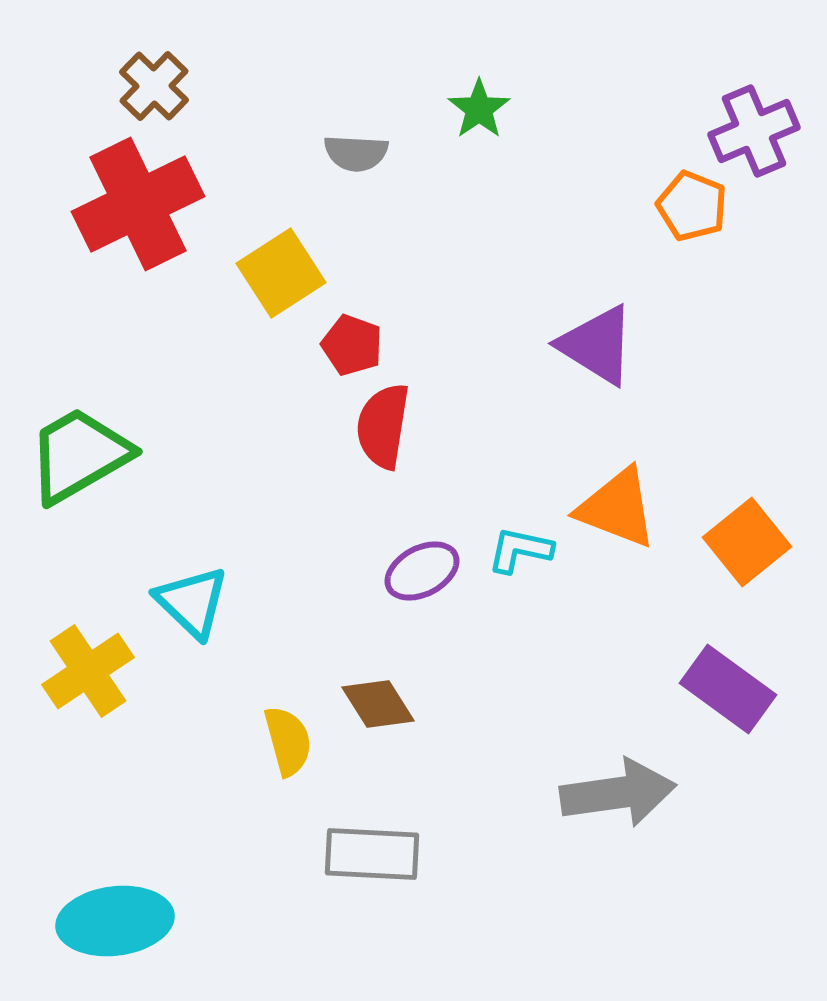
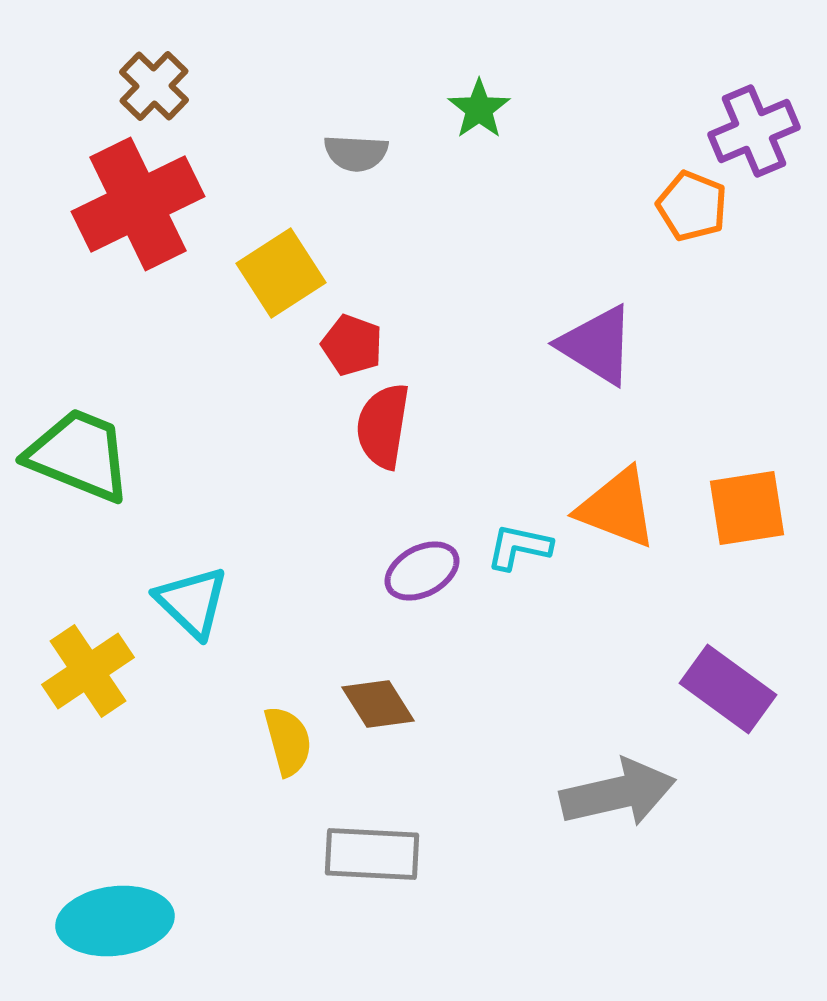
green trapezoid: rotated 52 degrees clockwise
orange square: moved 34 px up; rotated 30 degrees clockwise
cyan L-shape: moved 1 px left, 3 px up
gray arrow: rotated 5 degrees counterclockwise
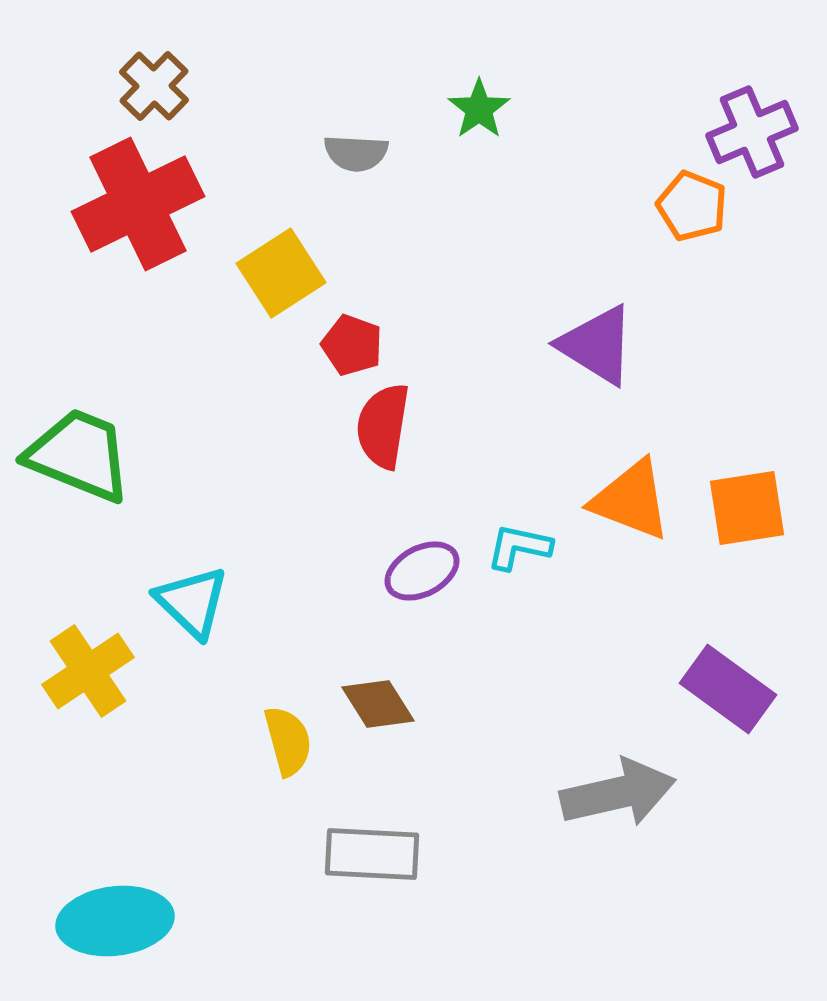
purple cross: moved 2 px left, 1 px down
orange triangle: moved 14 px right, 8 px up
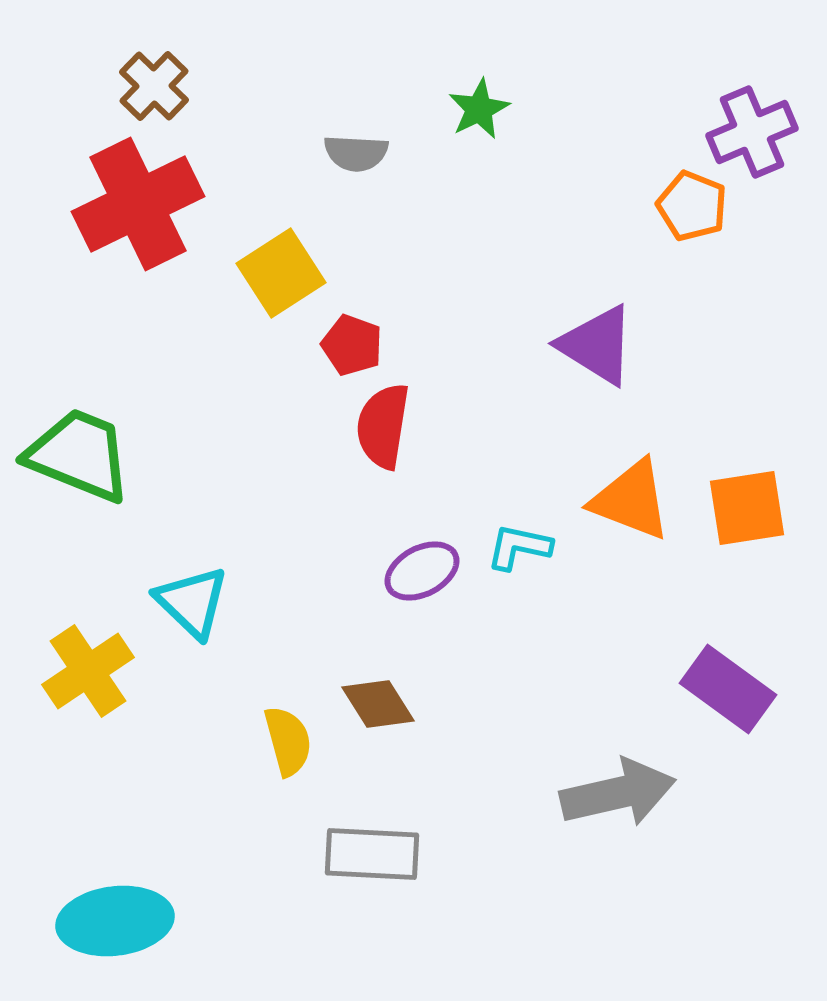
green star: rotated 8 degrees clockwise
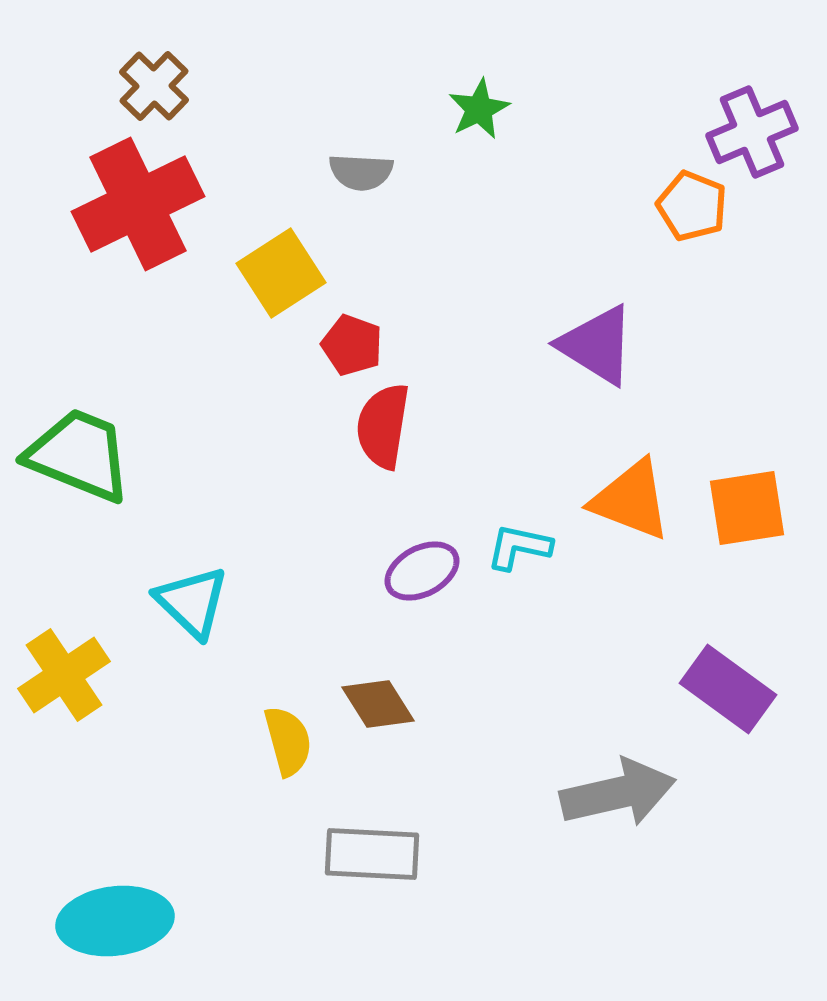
gray semicircle: moved 5 px right, 19 px down
yellow cross: moved 24 px left, 4 px down
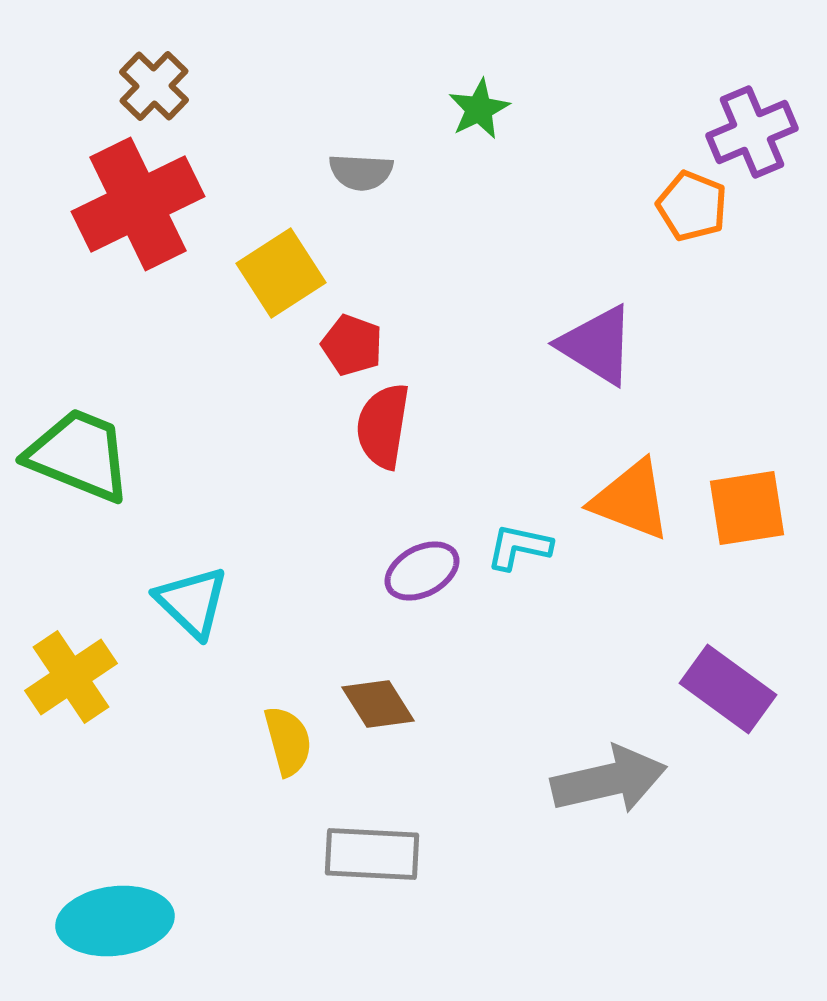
yellow cross: moved 7 px right, 2 px down
gray arrow: moved 9 px left, 13 px up
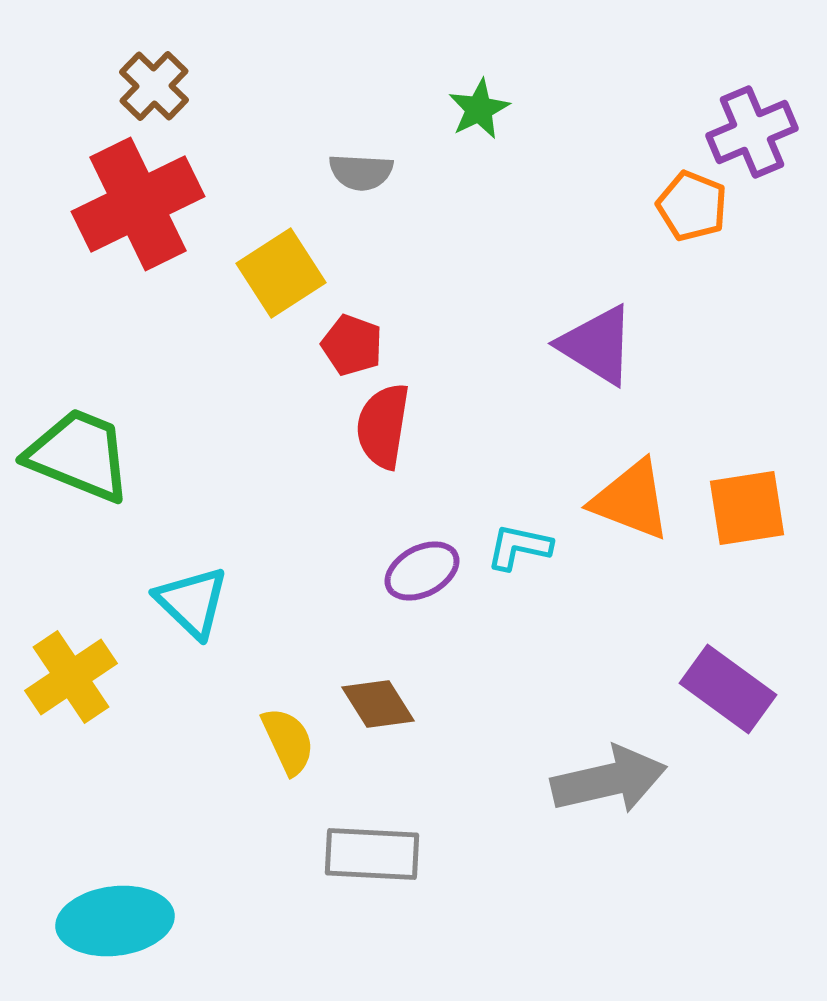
yellow semicircle: rotated 10 degrees counterclockwise
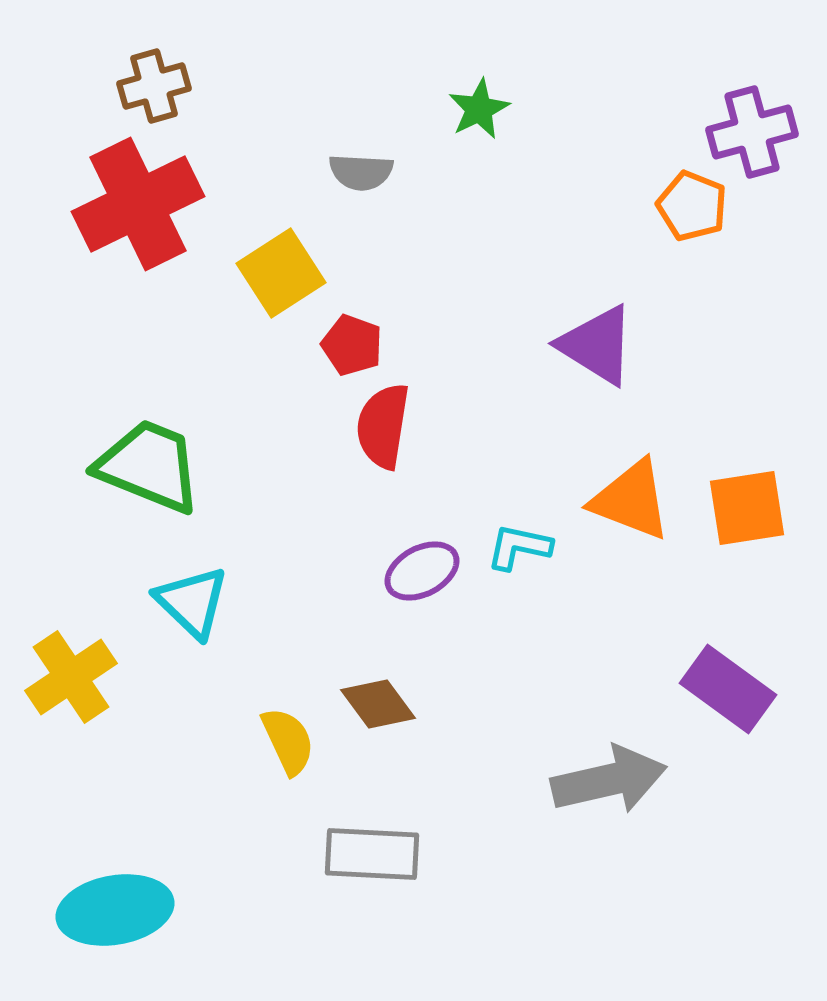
brown cross: rotated 30 degrees clockwise
purple cross: rotated 8 degrees clockwise
green trapezoid: moved 70 px right, 11 px down
brown diamond: rotated 4 degrees counterclockwise
cyan ellipse: moved 11 px up; rotated 3 degrees counterclockwise
